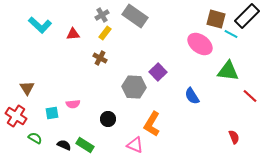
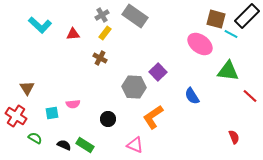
orange L-shape: moved 1 px right, 7 px up; rotated 25 degrees clockwise
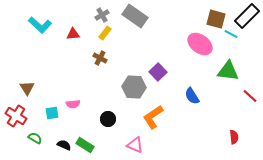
red semicircle: rotated 16 degrees clockwise
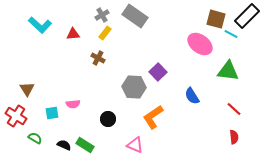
brown cross: moved 2 px left
brown triangle: moved 1 px down
red line: moved 16 px left, 13 px down
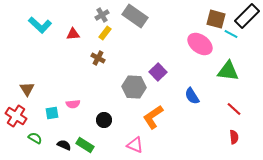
black circle: moved 4 px left, 1 px down
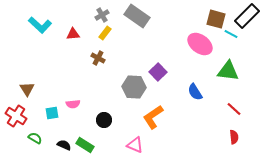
gray rectangle: moved 2 px right
blue semicircle: moved 3 px right, 4 px up
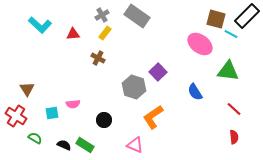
gray hexagon: rotated 15 degrees clockwise
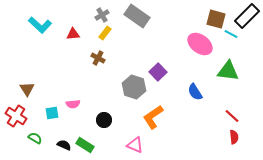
red line: moved 2 px left, 7 px down
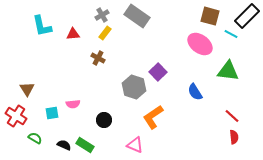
brown square: moved 6 px left, 3 px up
cyan L-shape: moved 2 px right, 1 px down; rotated 35 degrees clockwise
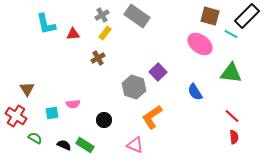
cyan L-shape: moved 4 px right, 2 px up
brown cross: rotated 32 degrees clockwise
green triangle: moved 3 px right, 2 px down
orange L-shape: moved 1 px left
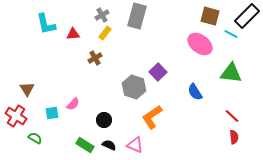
gray rectangle: rotated 70 degrees clockwise
brown cross: moved 3 px left
pink semicircle: rotated 40 degrees counterclockwise
black semicircle: moved 45 px right
